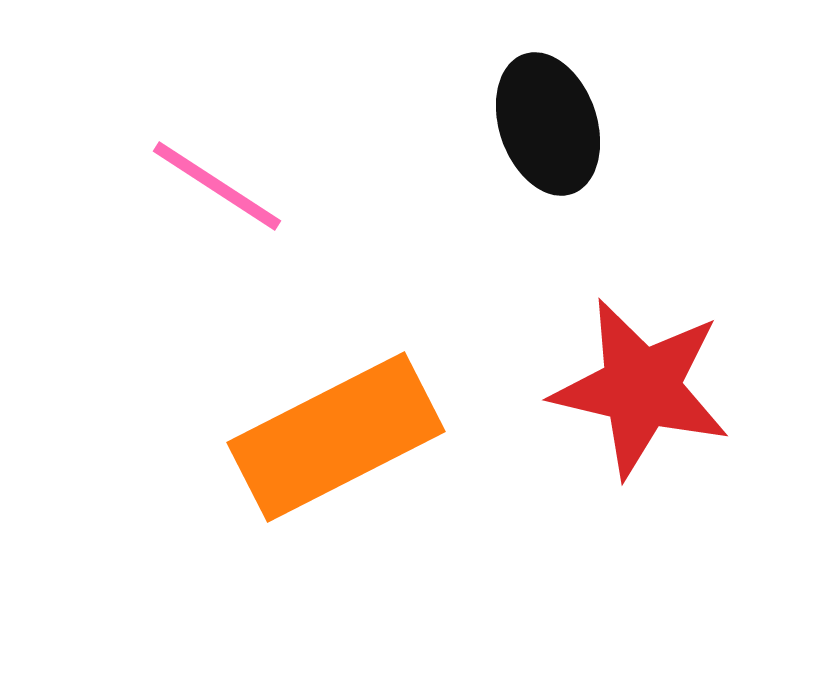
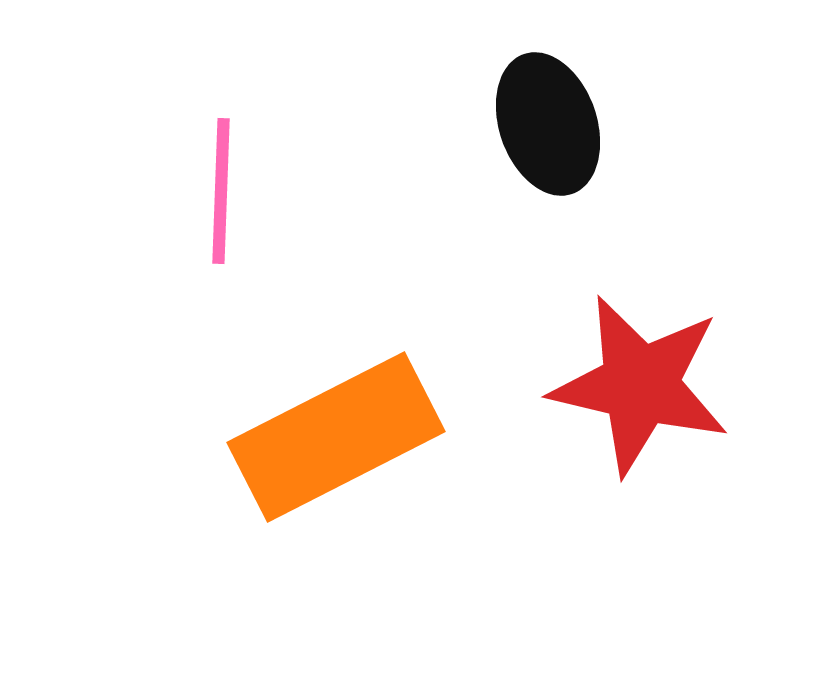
pink line: moved 4 px right, 5 px down; rotated 59 degrees clockwise
red star: moved 1 px left, 3 px up
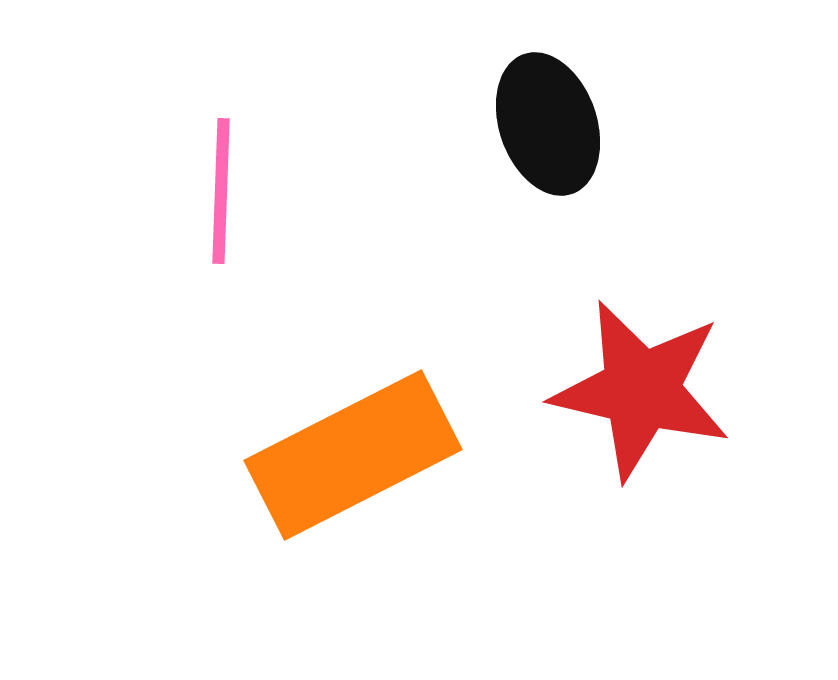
red star: moved 1 px right, 5 px down
orange rectangle: moved 17 px right, 18 px down
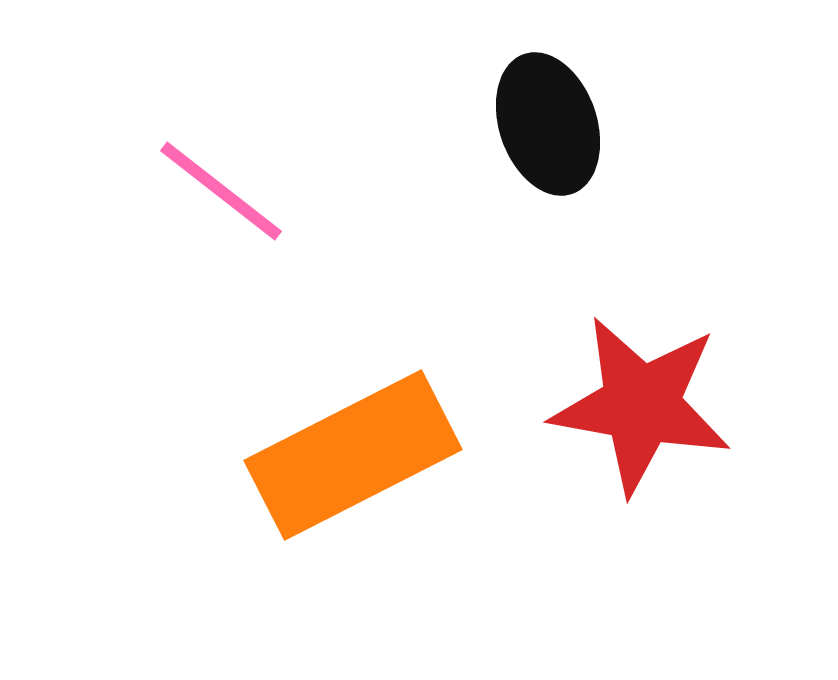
pink line: rotated 54 degrees counterclockwise
red star: moved 15 px down; rotated 3 degrees counterclockwise
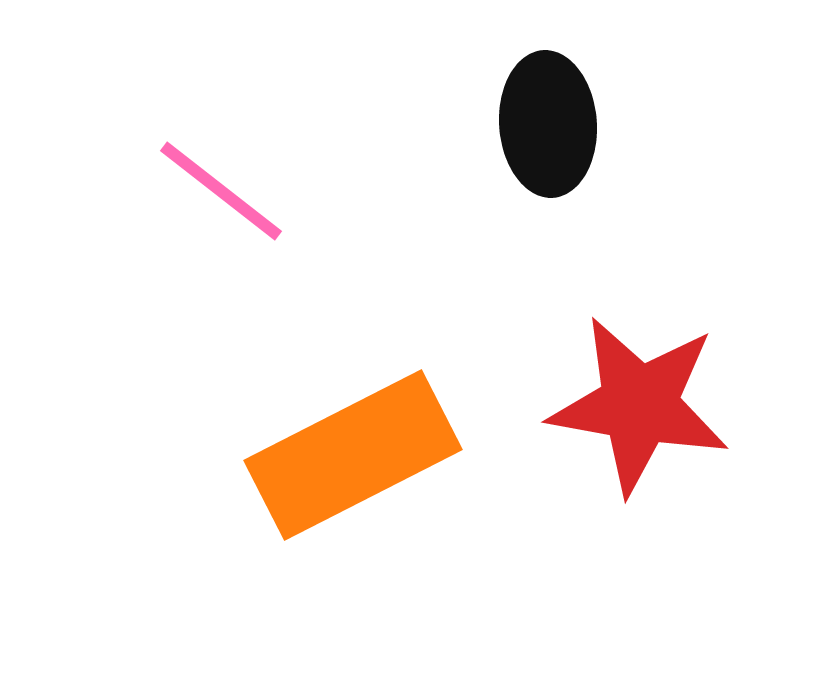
black ellipse: rotated 15 degrees clockwise
red star: moved 2 px left
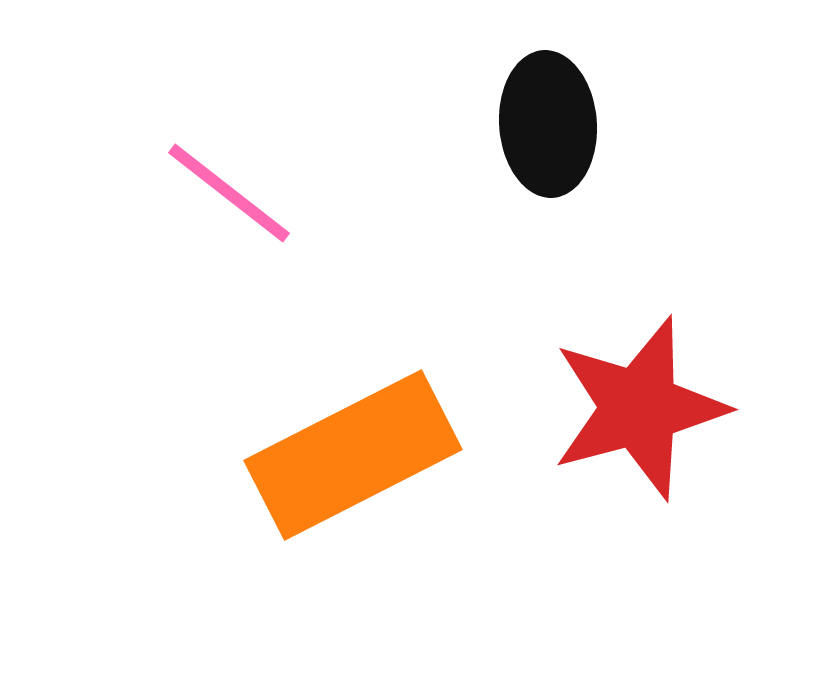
pink line: moved 8 px right, 2 px down
red star: moved 3 px down; rotated 25 degrees counterclockwise
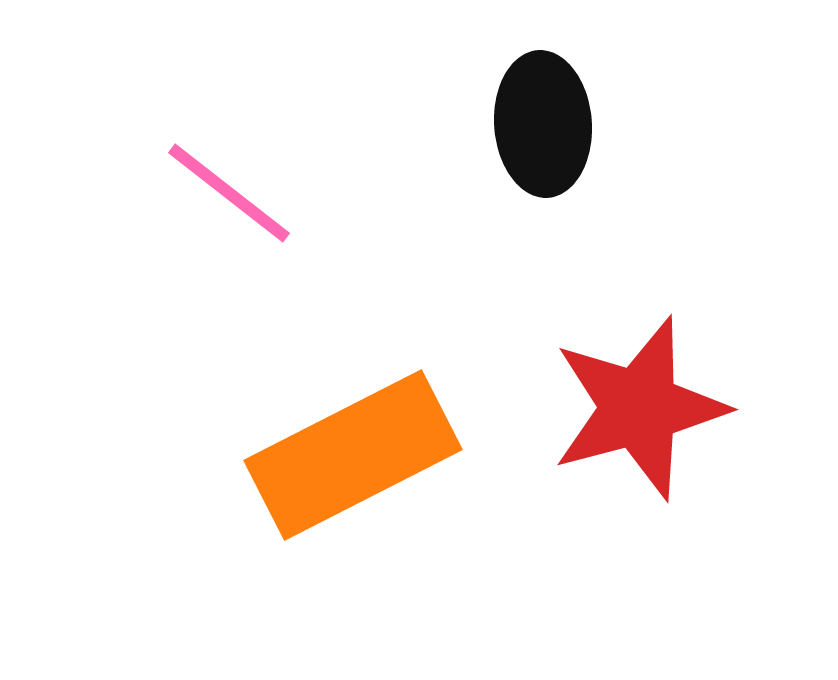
black ellipse: moved 5 px left
